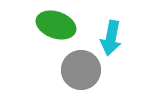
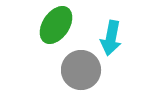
green ellipse: rotated 75 degrees counterclockwise
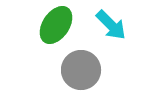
cyan arrow: moved 13 px up; rotated 56 degrees counterclockwise
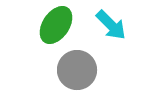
gray circle: moved 4 px left
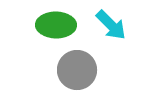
green ellipse: rotated 57 degrees clockwise
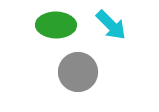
gray circle: moved 1 px right, 2 px down
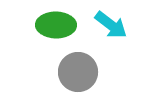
cyan arrow: rotated 8 degrees counterclockwise
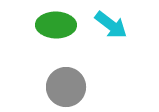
gray circle: moved 12 px left, 15 px down
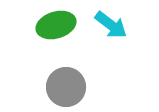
green ellipse: rotated 18 degrees counterclockwise
